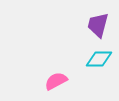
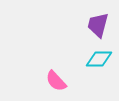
pink semicircle: rotated 105 degrees counterclockwise
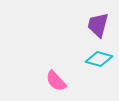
cyan diamond: rotated 16 degrees clockwise
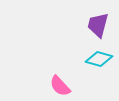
pink semicircle: moved 4 px right, 5 px down
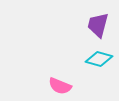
pink semicircle: rotated 25 degrees counterclockwise
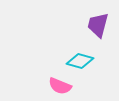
cyan diamond: moved 19 px left, 2 px down
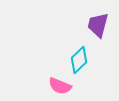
cyan diamond: moved 1 px left, 1 px up; rotated 60 degrees counterclockwise
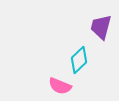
purple trapezoid: moved 3 px right, 2 px down
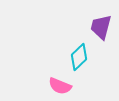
cyan diamond: moved 3 px up
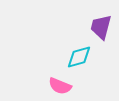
cyan diamond: rotated 28 degrees clockwise
